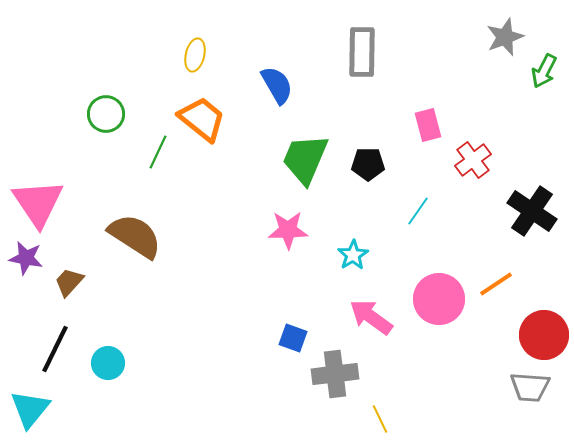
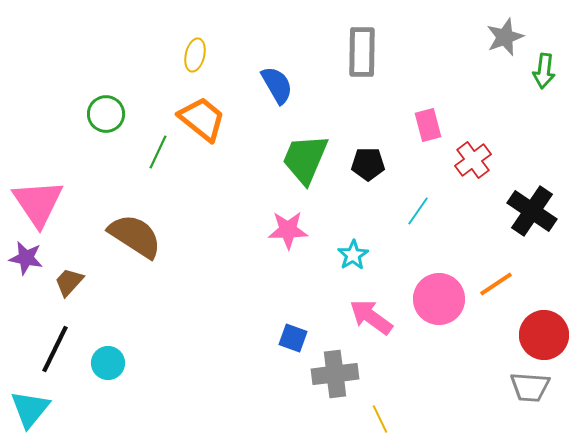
green arrow: rotated 20 degrees counterclockwise
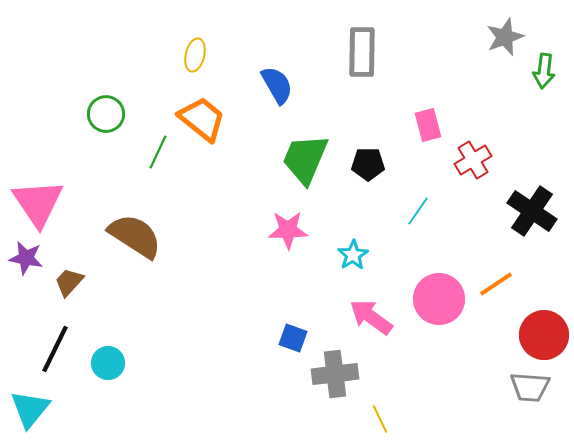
red cross: rotated 6 degrees clockwise
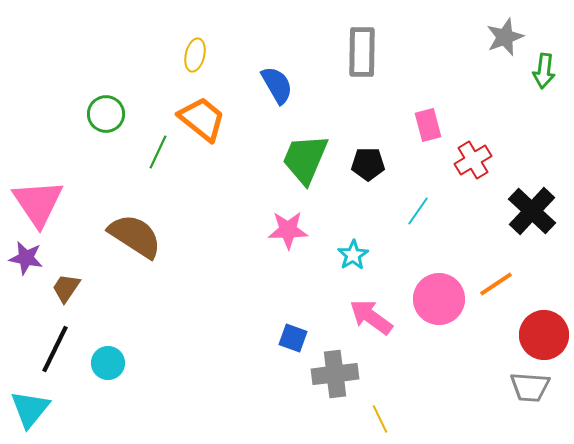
black cross: rotated 9 degrees clockwise
brown trapezoid: moved 3 px left, 6 px down; rotated 8 degrees counterclockwise
